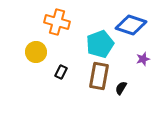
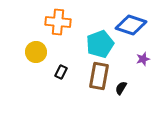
orange cross: moved 1 px right; rotated 10 degrees counterclockwise
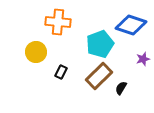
brown rectangle: rotated 36 degrees clockwise
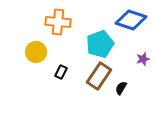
blue diamond: moved 5 px up
brown rectangle: rotated 12 degrees counterclockwise
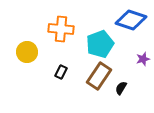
orange cross: moved 3 px right, 7 px down
yellow circle: moved 9 px left
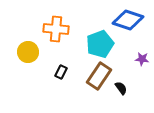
blue diamond: moved 3 px left
orange cross: moved 5 px left
yellow circle: moved 1 px right
purple star: moved 1 px left; rotated 24 degrees clockwise
black semicircle: rotated 112 degrees clockwise
